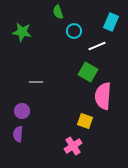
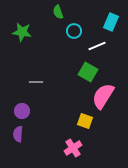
pink semicircle: rotated 28 degrees clockwise
pink cross: moved 2 px down
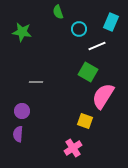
cyan circle: moved 5 px right, 2 px up
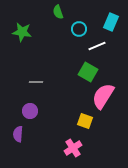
purple circle: moved 8 px right
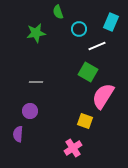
green star: moved 14 px right, 1 px down; rotated 18 degrees counterclockwise
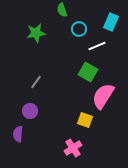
green semicircle: moved 4 px right, 2 px up
gray line: rotated 56 degrees counterclockwise
yellow square: moved 1 px up
